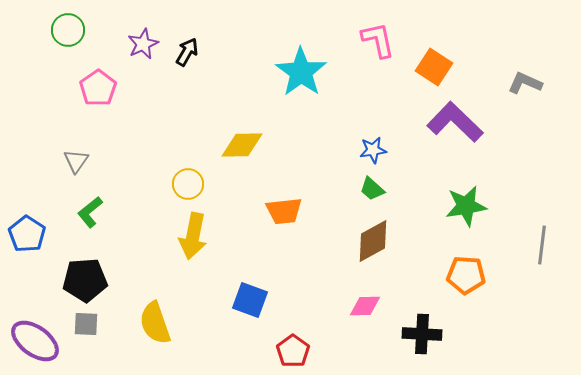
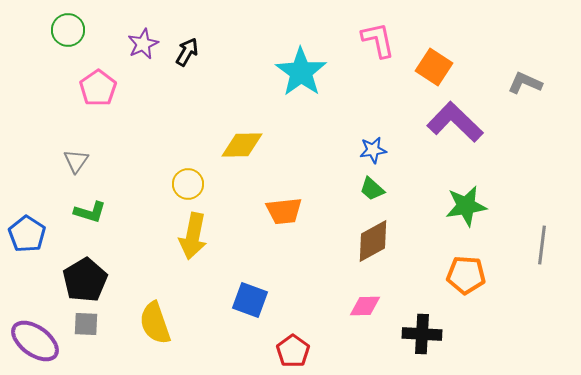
green L-shape: rotated 124 degrees counterclockwise
black pentagon: rotated 27 degrees counterclockwise
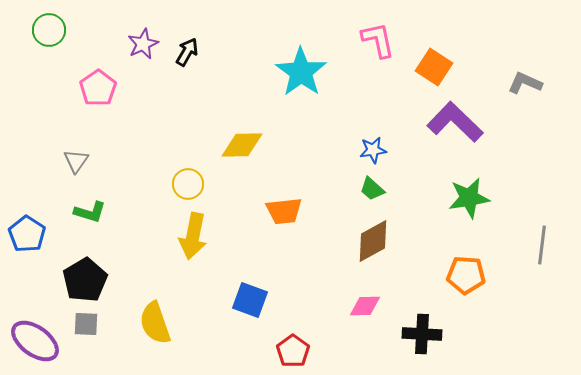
green circle: moved 19 px left
green star: moved 3 px right, 8 px up
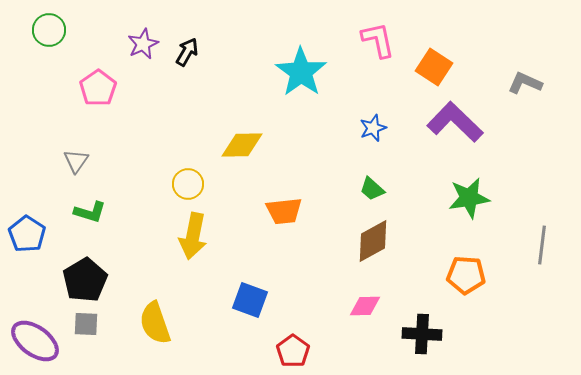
blue star: moved 22 px up; rotated 12 degrees counterclockwise
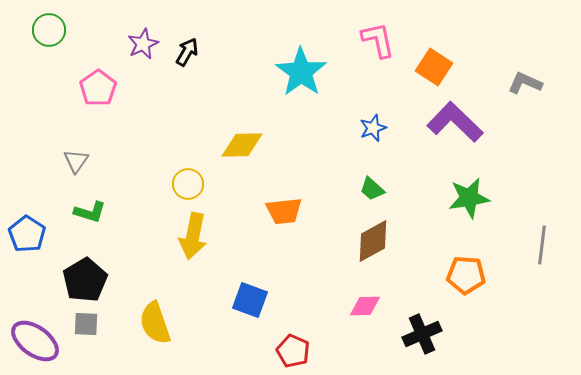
black cross: rotated 27 degrees counterclockwise
red pentagon: rotated 12 degrees counterclockwise
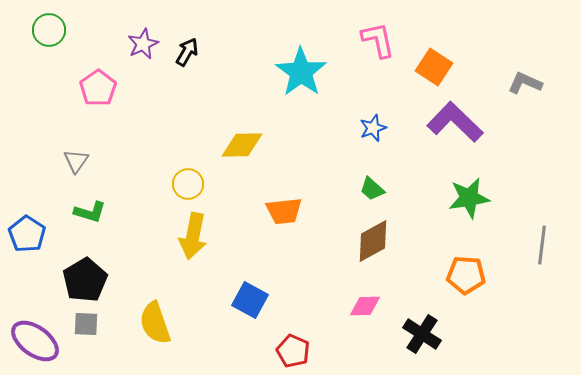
blue square: rotated 9 degrees clockwise
black cross: rotated 33 degrees counterclockwise
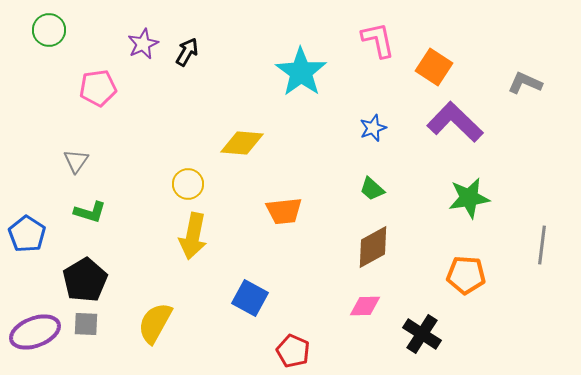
pink pentagon: rotated 27 degrees clockwise
yellow diamond: moved 2 px up; rotated 6 degrees clockwise
brown diamond: moved 6 px down
blue square: moved 2 px up
yellow semicircle: rotated 48 degrees clockwise
purple ellipse: moved 9 px up; rotated 57 degrees counterclockwise
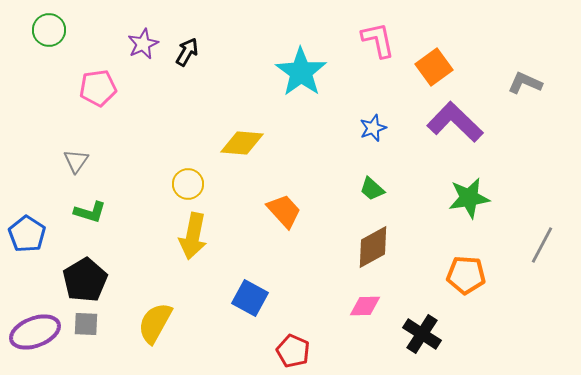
orange square: rotated 21 degrees clockwise
orange trapezoid: rotated 126 degrees counterclockwise
gray line: rotated 21 degrees clockwise
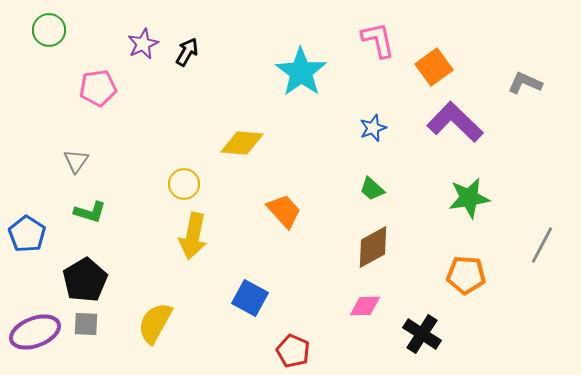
yellow circle: moved 4 px left
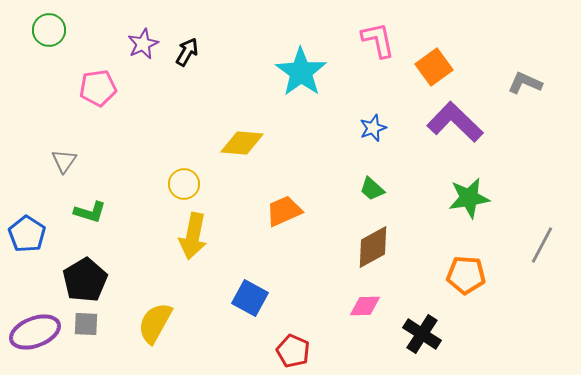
gray triangle: moved 12 px left
orange trapezoid: rotated 72 degrees counterclockwise
